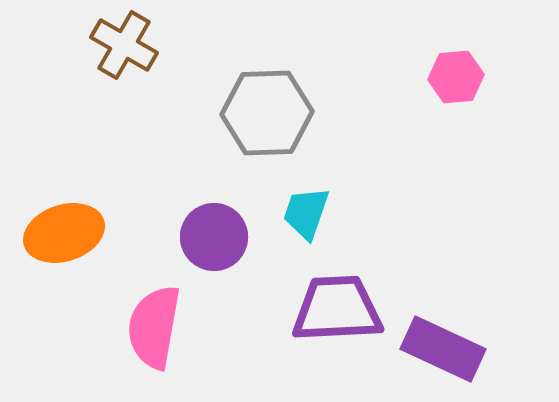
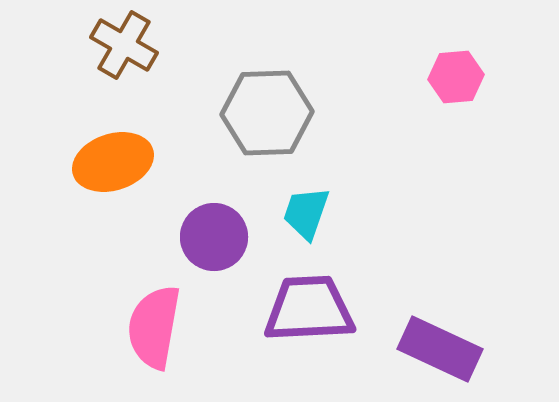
orange ellipse: moved 49 px right, 71 px up
purple trapezoid: moved 28 px left
purple rectangle: moved 3 px left
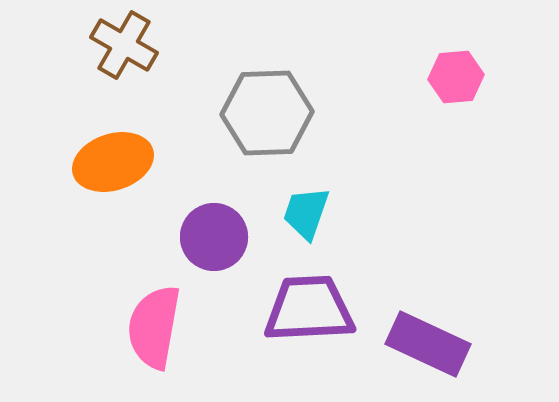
purple rectangle: moved 12 px left, 5 px up
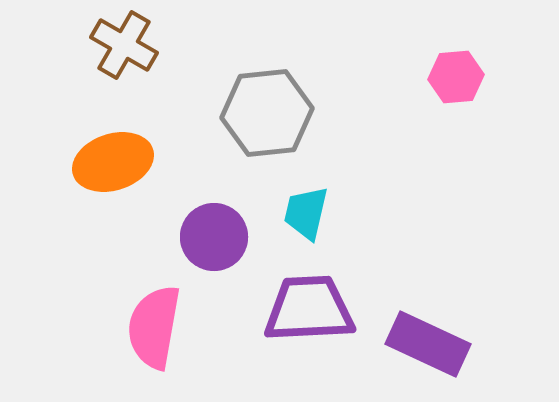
gray hexagon: rotated 4 degrees counterclockwise
cyan trapezoid: rotated 6 degrees counterclockwise
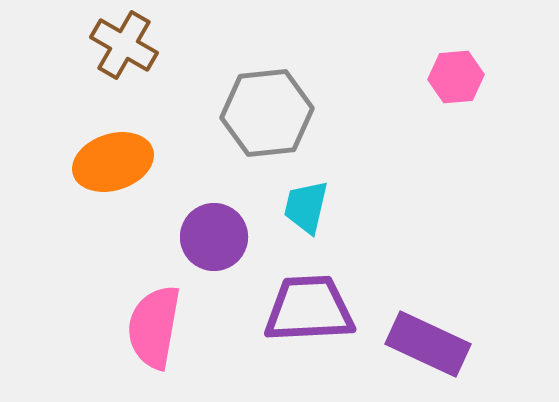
cyan trapezoid: moved 6 px up
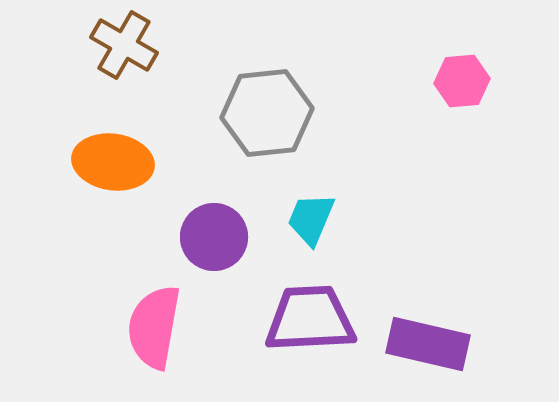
pink hexagon: moved 6 px right, 4 px down
orange ellipse: rotated 26 degrees clockwise
cyan trapezoid: moved 5 px right, 12 px down; rotated 10 degrees clockwise
purple trapezoid: moved 1 px right, 10 px down
purple rectangle: rotated 12 degrees counterclockwise
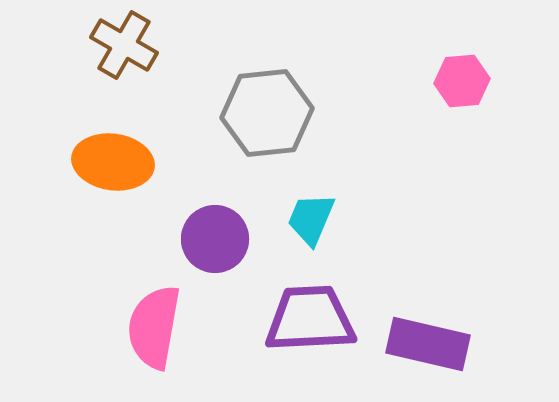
purple circle: moved 1 px right, 2 px down
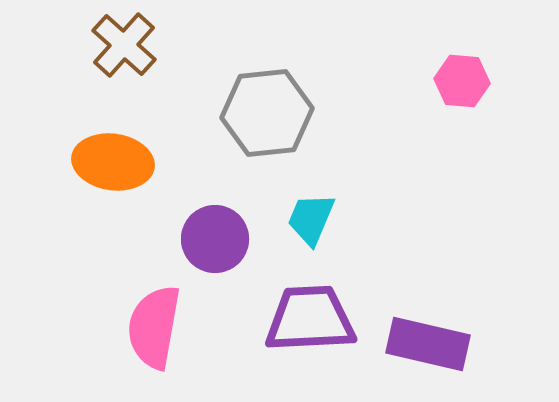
brown cross: rotated 12 degrees clockwise
pink hexagon: rotated 10 degrees clockwise
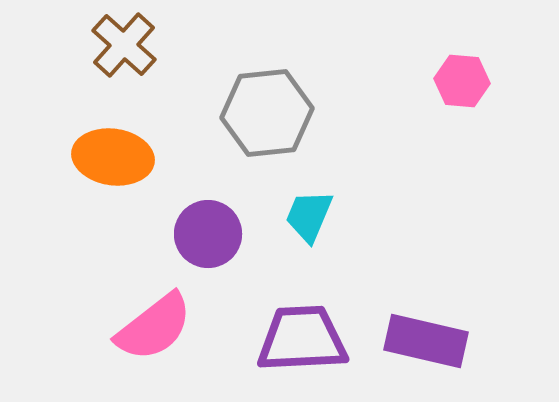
orange ellipse: moved 5 px up
cyan trapezoid: moved 2 px left, 3 px up
purple circle: moved 7 px left, 5 px up
purple trapezoid: moved 8 px left, 20 px down
pink semicircle: rotated 138 degrees counterclockwise
purple rectangle: moved 2 px left, 3 px up
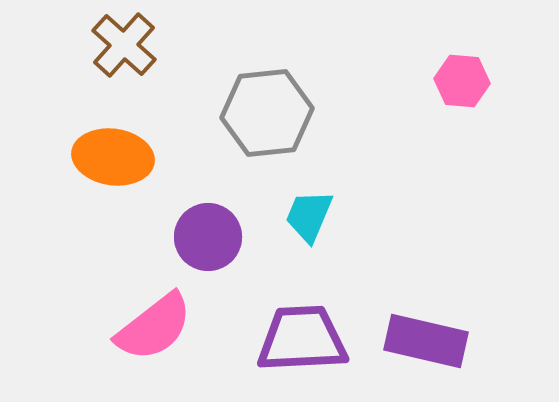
purple circle: moved 3 px down
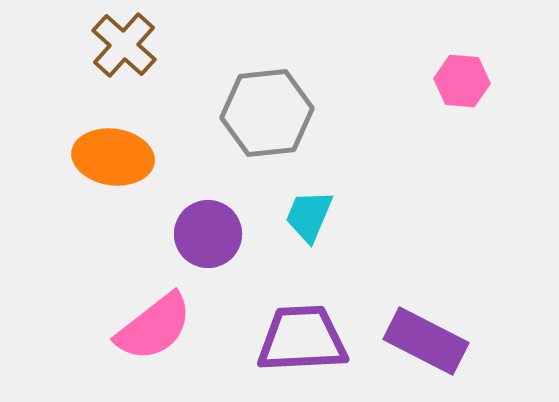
purple circle: moved 3 px up
purple rectangle: rotated 14 degrees clockwise
